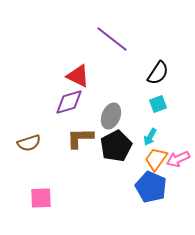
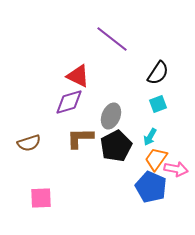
pink arrow: moved 2 px left, 10 px down; rotated 145 degrees counterclockwise
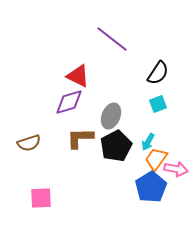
cyan arrow: moved 2 px left, 5 px down
blue pentagon: rotated 16 degrees clockwise
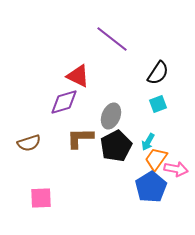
purple diamond: moved 5 px left
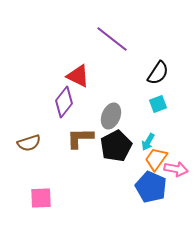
purple diamond: rotated 36 degrees counterclockwise
blue pentagon: rotated 16 degrees counterclockwise
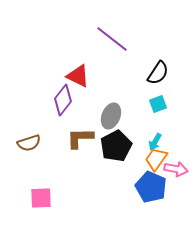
purple diamond: moved 1 px left, 2 px up
cyan arrow: moved 7 px right
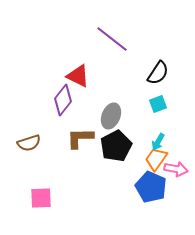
cyan arrow: moved 3 px right
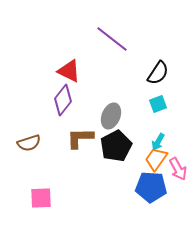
red triangle: moved 9 px left, 5 px up
pink arrow: moved 2 px right; rotated 50 degrees clockwise
blue pentagon: rotated 20 degrees counterclockwise
